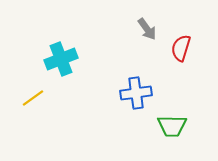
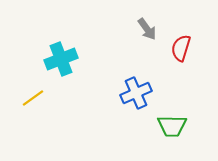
blue cross: rotated 16 degrees counterclockwise
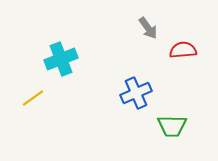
gray arrow: moved 1 px right, 1 px up
red semicircle: moved 2 px right, 2 px down; rotated 68 degrees clockwise
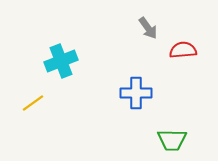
cyan cross: moved 2 px down
blue cross: rotated 24 degrees clockwise
yellow line: moved 5 px down
green trapezoid: moved 14 px down
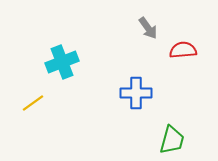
cyan cross: moved 1 px right, 1 px down
green trapezoid: rotated 76 degrees counterclockwise
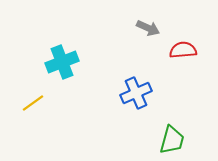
gray arrow: rotated 30 degrees counterclockwise
blue cross: rotated 24 degrees counterclockwise
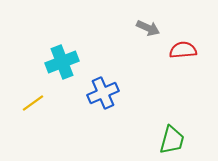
blue cross: moved 33 px left
